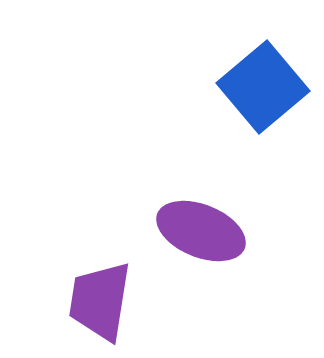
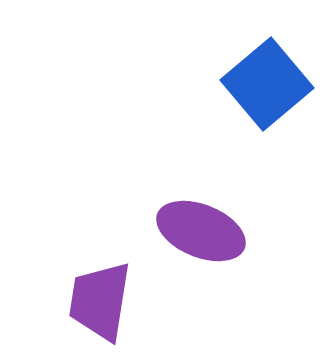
blue square: moved 4 px right, 3 px up
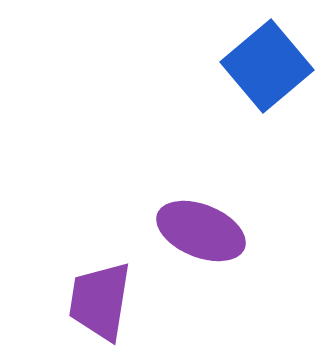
blue square: moved 18 px up
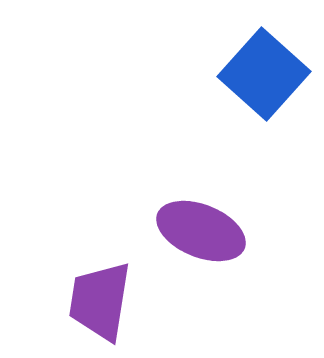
blue square: moved 3 px left, 8 px down; rotated 8 degrees counterclockwise
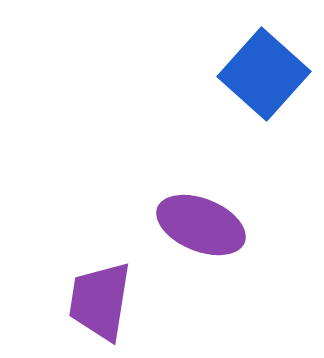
purple ellipse: moved 6 px up
